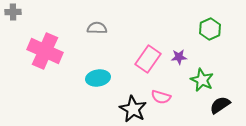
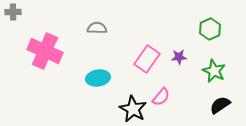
pink rectangle: moved 1 px left
green star: moved 12 px right, 9 px up
pink semicircle: rotated 66 degrees counterclockwise
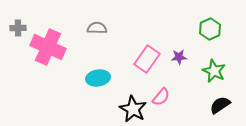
gray cross: moved 5 px right, 16 px down
pink cross: moved 3 px right, 4 px up
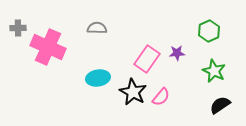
green hexagon: moved 1 px left, 2 px down
purple star: moved 2 px left, 4 px up
black star: moved 17 px up
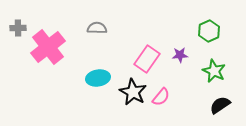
pink cross: rotated 28 degrees clockwise
purple star: moved 3 px right, 2 px down
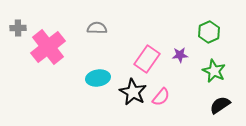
green hexagon: moved 1 px down
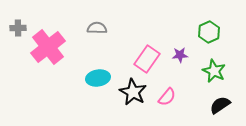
pink semicircle: moved 6 px right
